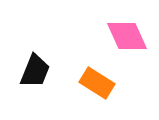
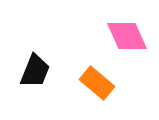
orange rectangle: rotated 8 degrees clockwise
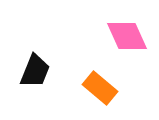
orange rectangle: moved 3 px right, 5 px down
